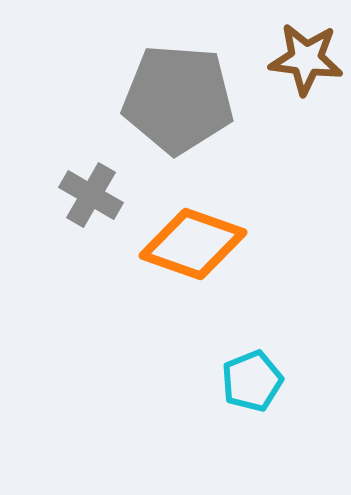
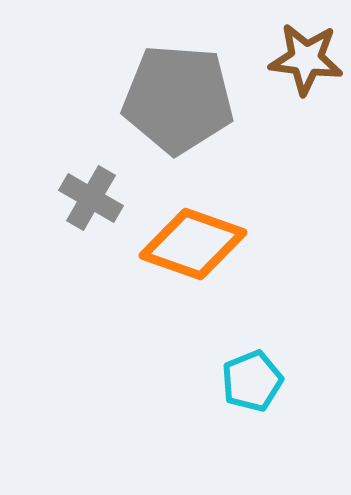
gray cross: moved 3 px down
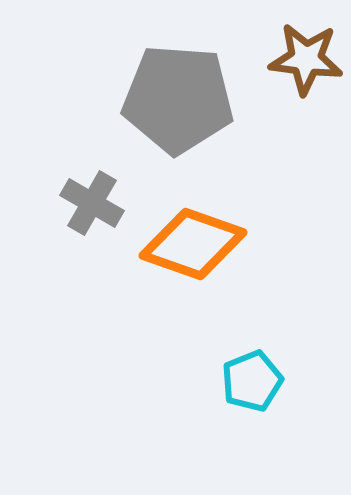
gray cross: moved 1 px right, 5 px down
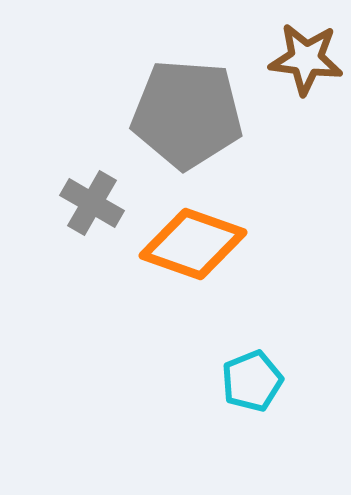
gray pentagon: moved 9 px right, 15 px down
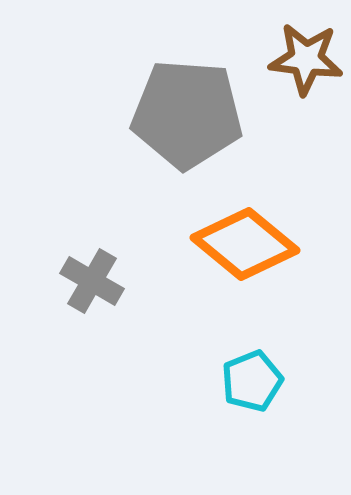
gray cross: moved 78 px down
orange diamond: moved 52 px right; rotated 20 degrees clockwise
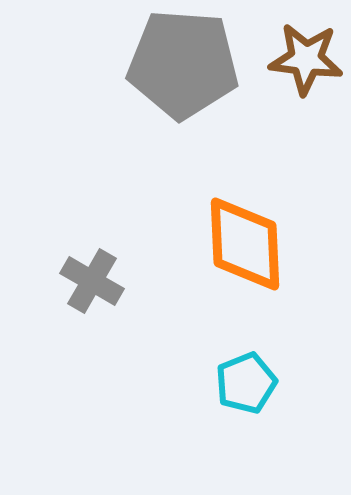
gray pentagon: moved 4 px left, 50 px up
orange diamond: rotated 48 degrees clockwise
cyan pentagon: moved 6 px left, 2 px down
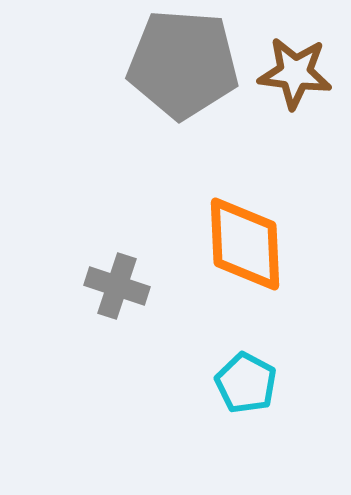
brown star: moved 11 px left, 14 px down
gray cross: moved 25 px right, 5 px down; rotated 12 degrees counterclockwise
cyan pentagon: rotated 22 degrees counterclockwise
